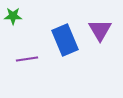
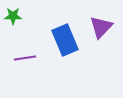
purple triangle: moved 1 px right, 3 px up; rotated 15 degrees clockwise
purple line: moved 2 px left, 1 px up
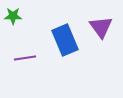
purple triangle: rotated 20 degrees counterclockwise
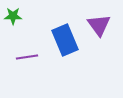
purple triangle: moved 2 px left, 2 px up
purple line: moved 2 px right, 1 px up
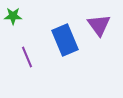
purple line: rotated 75 degrees clockwise
